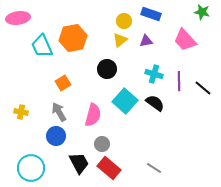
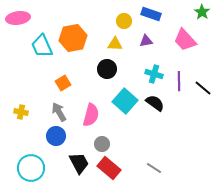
green star: rotated 21 degrees clockwise
yellow triangle: moved 5 px left, 4 px down; rotated 42 degrees clockwise
pink semicircle: moved 2 px left
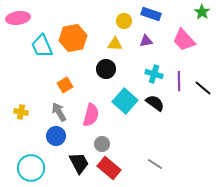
pink trapezoid: moved 1 px left
black circle: moved 1 px left
orange square: moved 2 px right, 2 px down
gray line: moved 1 px right, 4 px up
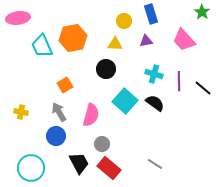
blue rectangle: rotated 54 degrees clockwise
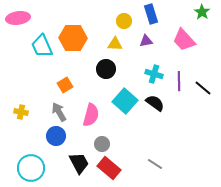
orange hexagon: rotated 12 degrees clockwise
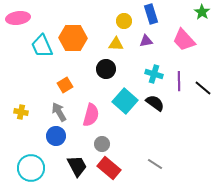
yellow triangle: moved 1 px right
black trapezoid: moved 2 px left, 3 px down
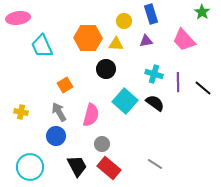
orange hexagon: moved 15 px right
purple line: moved 1 px left, 1 px down
cyan circle: moved 1 px left, 1 px up
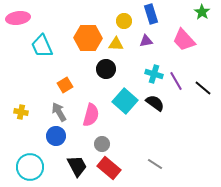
purple line: moved 2 px left, 1 px up; rotated 30 degrees counterclockwise
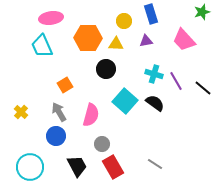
green star: rotated 21 degrees clockwise
pink ellipse: moved 33 px right
yellow cross: rotated 32 degrees clockwise
red rectangle: moved 4 px right, 1 px up; rotated 20 degrees clockwise
